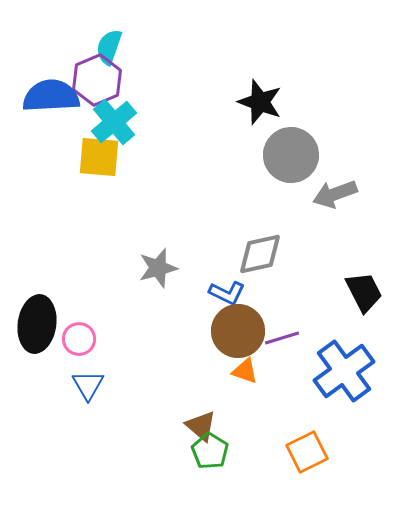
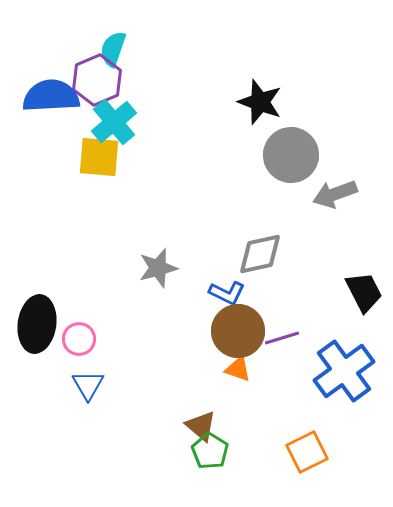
cyan semicircle: moved 4 px right, 2 px down
orange triangle: moved 7 px left, 2 px up
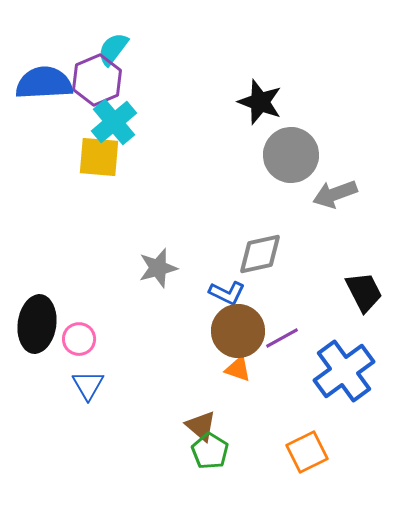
cyan semicircle: rotated 18 degrees clockwise
blue semicircle: moved 7 px left, 13 px up
purple line: rotated 12 degrees counterclockwise
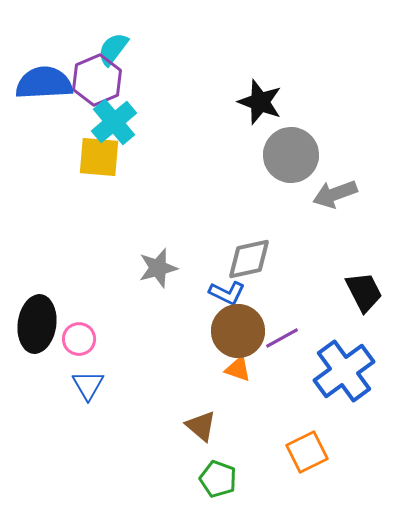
gray diamond: moved 11 px left, 5 px down
green pentagon: moved 8 px right, 28 px down; rotated 12 degrees counterclockwise
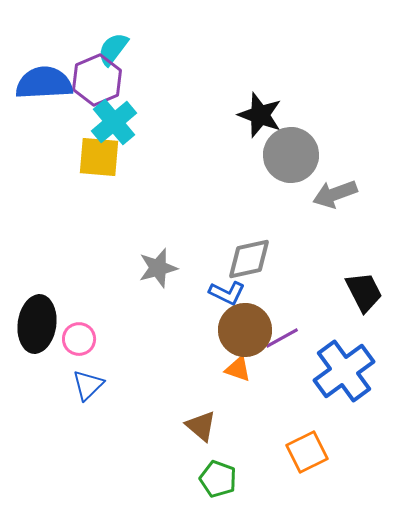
black star: moved 13 px down
brown circle: moved 7 px right, 1 px up
blue triangle: rotated 16 degrees clockwise
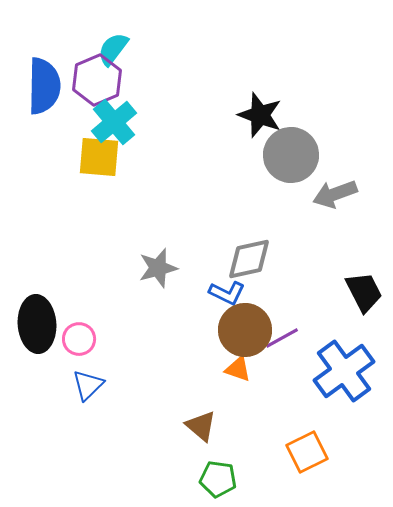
blue semicircle: moved 3 px down; rotated 94 degrees clockwise
black ellipse: rotated 12 degrees counterclockwise
green pentagon: rotated 12 degrees counterclockwise
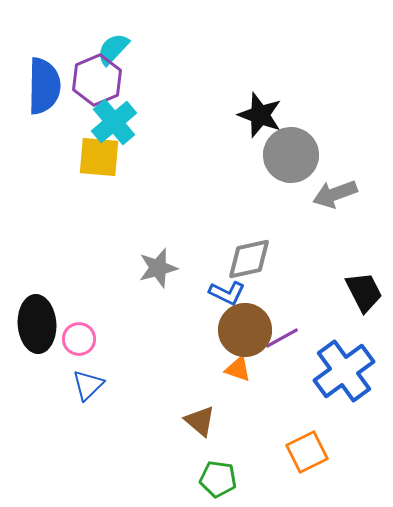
cyan semicircle: rotated 6 degrees clockwise
brown triangle: moved 1 px left, 5 px up
